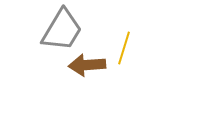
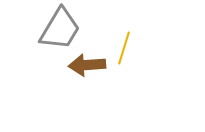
gray trapezoid: moved 2 px left, 1 px up
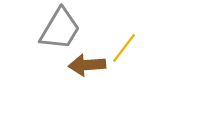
yellow line: rotated 20 degrees clockwise
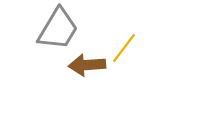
gray trapezoid: moved 2 px left
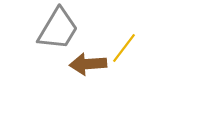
brown arrow: moved 1 px right, 1 px up
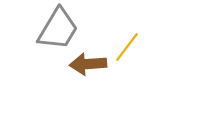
yellow line: moved 3 px right, 1 px up
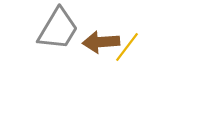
brown arrow: moved 13 px right, 22 px up
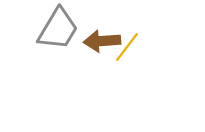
brown arrow: moved 1 px right, 1 px up
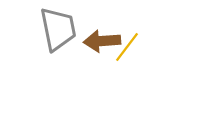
gray trapezoid: rotated 42 degrees counterclockwise
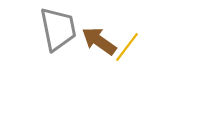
brown arrow: moved 3 px left; rotated 39 degrees clockwise
